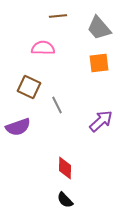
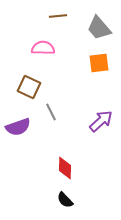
gray line: moved 6 px left, 7 px down
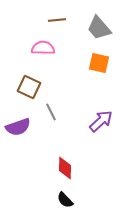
brown line: moved 1 px left, 4 px down
orange square: rotated 20 degrees clockwise
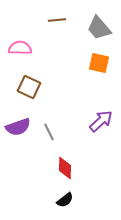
pink semicircle: moved 23 px left
gray line: moved 2 px left, 20 px down
black semicircle: rotated 84 degrees counterclockwise
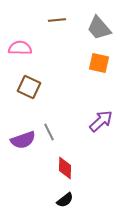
purple semicircle: moved 5 px right, 13 px down
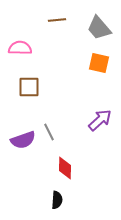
brown square: rotated 25 degrees counterclockwise
purple arrow: moved 1 px left, 1 px up
black semicircle: moved 8 px left; rotated 48 degrees counterclockwise
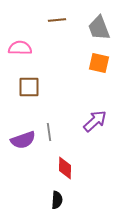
gray trapezoid: rotated 20 degrees clockwise
purple arrow: moved 5 px left, 1 px down
gray line: rotated 18 degrees clockwise
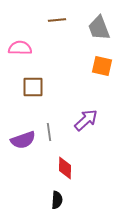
orange square: moved 3 px right, 3 px down
brown square: moved 4 px right
purple arrow: moved 9 px left, 1 px up
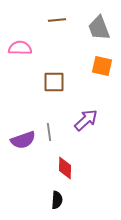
brown square: moved 21 px right, 5 px up
